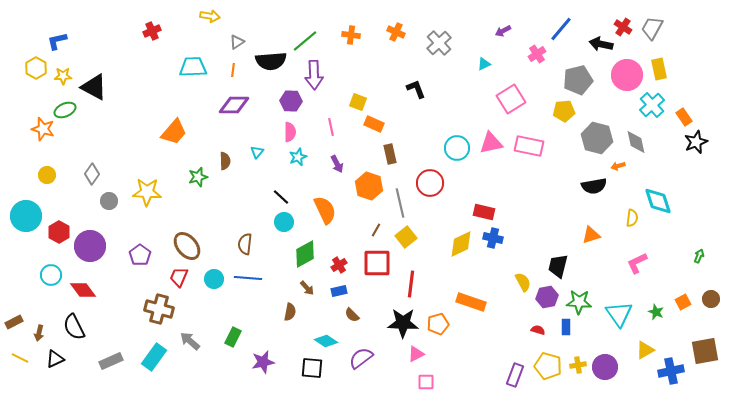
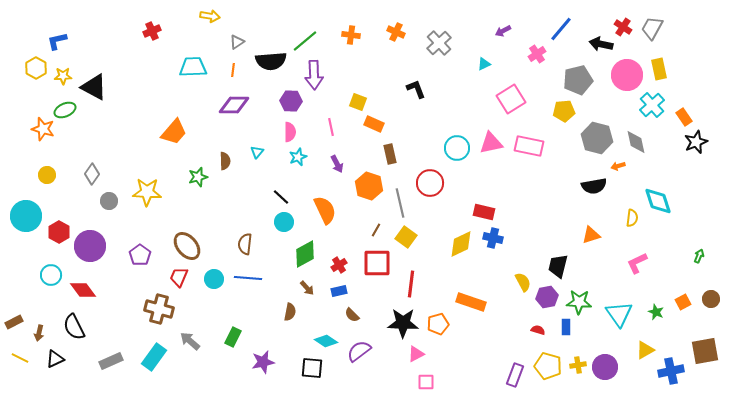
yellow square at (406, 237): rotated 15 degrees counterclockwise
purple semicircle at (361, 358): moved 2 px left, 7 px up
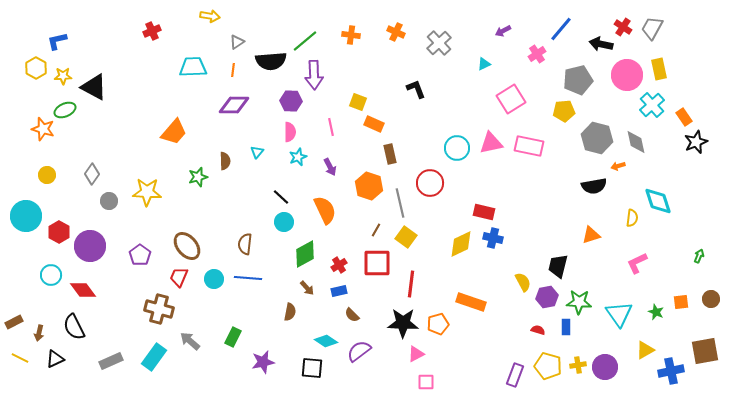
purple arrow at (337, 164): moved 7 px left, 3 px down
orange square at (683, 302): moved 2 px left; rotated 21 degrees clockwise
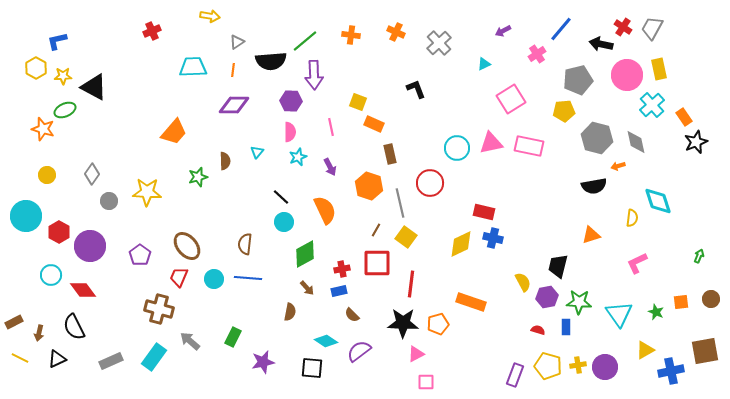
red cross at (339, 265): moved 3 px right, 4 px down; rotated 21 degrees clockwise
black triangle at (55, 359): moved 2 px right
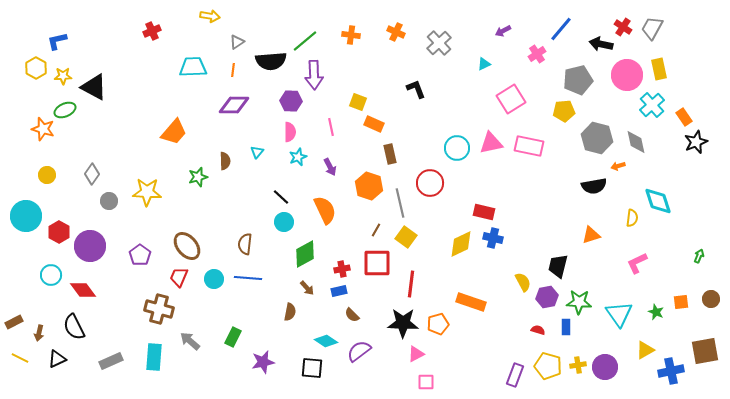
cyan rectangle at (154, 357): rotated 32 degrees counterclockwise
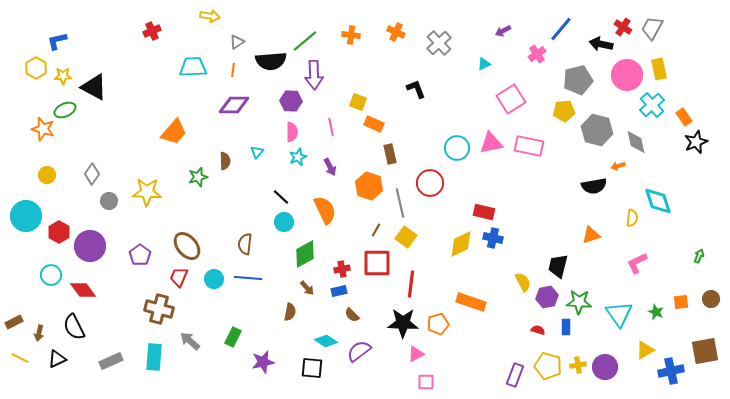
pink semicircle at (290, 132): moved 2 px right
gray hexagon at (597, 138): moved 8 px up
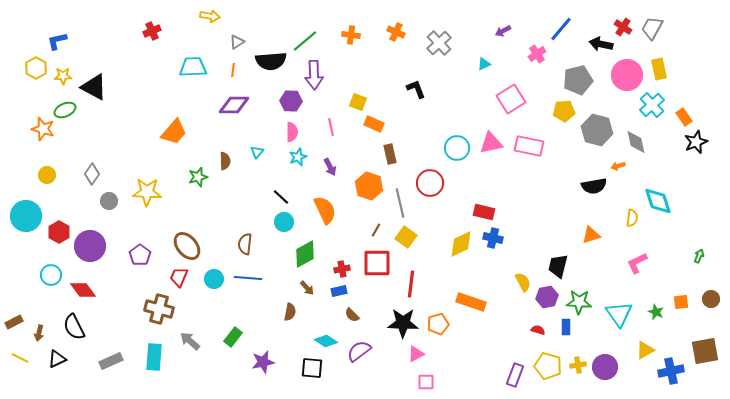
green rectangle at (233, 337): rotated 12 degrees clockwise
